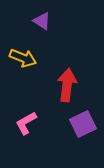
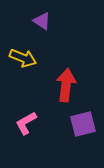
red arrow: moved 1 px left
purple square: rotated 12 degrees clockwise
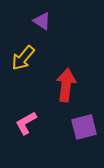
yellow arrow: rotated 108 degrees clockwise
purple square: moved 1 px right, 3 px down
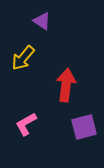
pink L-shape: moved 1 px down
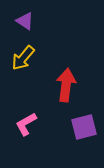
purple triangle: moved 17 px left
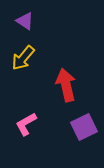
red arrow: rotated 20 degrees counterclockwise
purple square: rotated 12 degrees counterclockwise
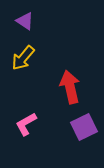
red arrow: moved 4 px right, 2 px down
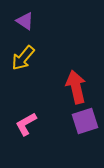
red arrow: moved 6 px right
purple square: moved 1 px right, 6 px up; rotated 8 degrees clockwise
